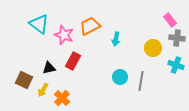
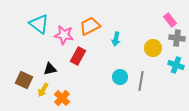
pink star: rotated 12 degrees counterclockwise
red rectangle: moved 5 px right, 5 px up
black triangle: moved 1 px right, 1 px down
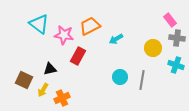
cyan arrow: rotated 48 degrees clockwise
gray line: moved 1 px right, 1 px up
orange cross: rotated 21 degrees clockwise
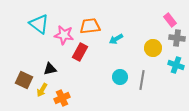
orange trapezoid: rotated 20 degrees clockwise
red rectangle: moved 2 px right, 4 px up
yellow arrow: moved 1 px left
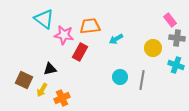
cyan triangle: moved 5 px right, 5 px up
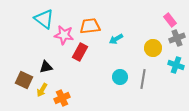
gray cross: rotated 28 degrees counterclockwise
black triangle: moved 4 px left, 2 px up
gray line: moved 1 px right, 1 px up
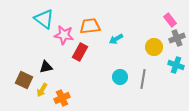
yellow circle: moved 1 px right, 1 px up
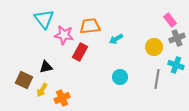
cyan triangle: rotated 15 degrees clockwise
gray line: moved 14 px right
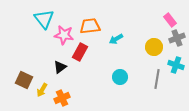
black triangle: moved 14 px right; rotated 24 degrees counterclockwise
